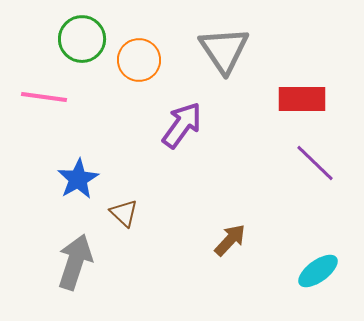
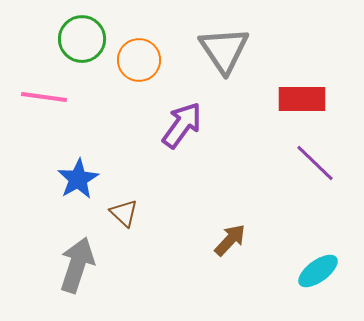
gray arrow: moved 2 px right, 3 px down
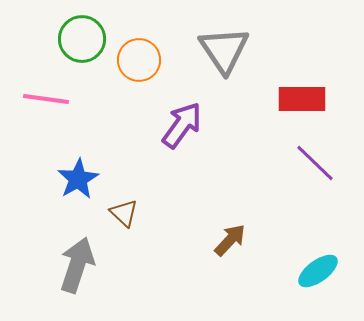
pink line: moved 2 px right, 2 px down
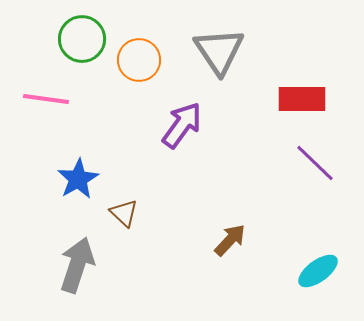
gray triangle: moved 5 px left, 1 px down
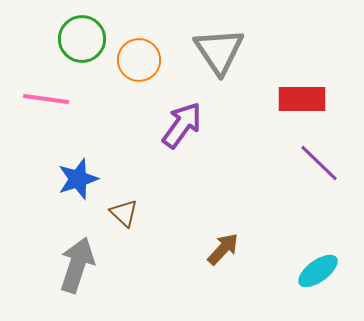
purple line: moved 4 px right
blue star: rotated 12 degrees clockwise
brown arrow: moved 7 px left, 9 px down
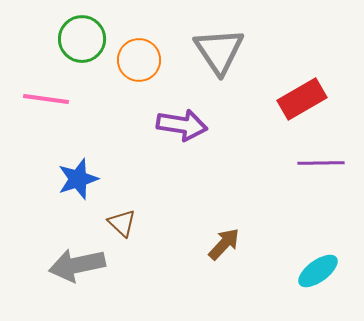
red rectangle: rotated 30 degrees counterclockwise
purple arrow: rotated 63 degrees clockwise
purple line: moved 2 px right; rotated 45 degrees counterclockwise
brown triangle: moved 2 px left, 10 px down
brown arrow: moved 1 px right, 5 px up
gray arrow: rotated 120 degrees counterclockwise
